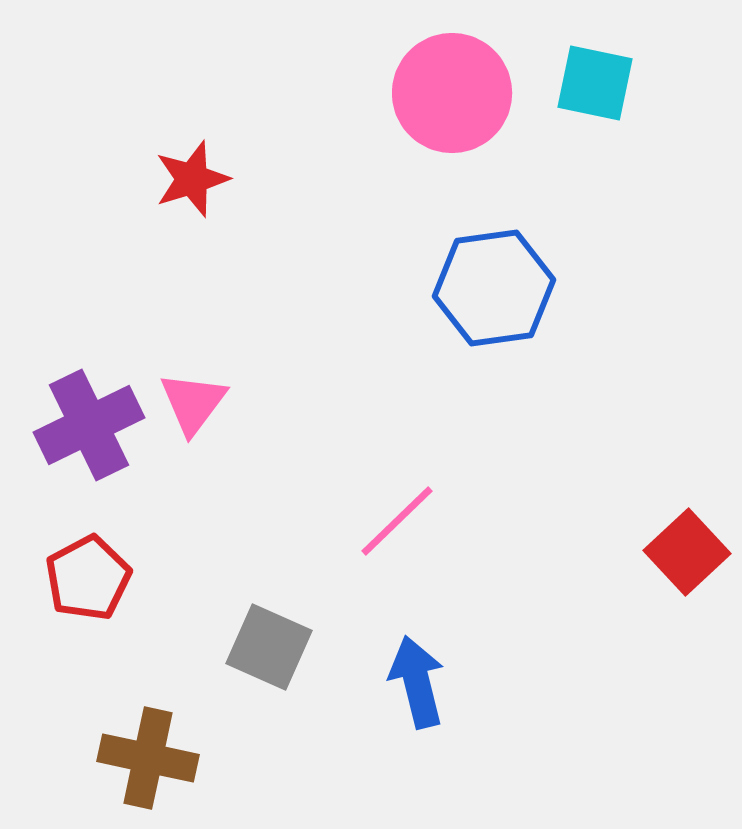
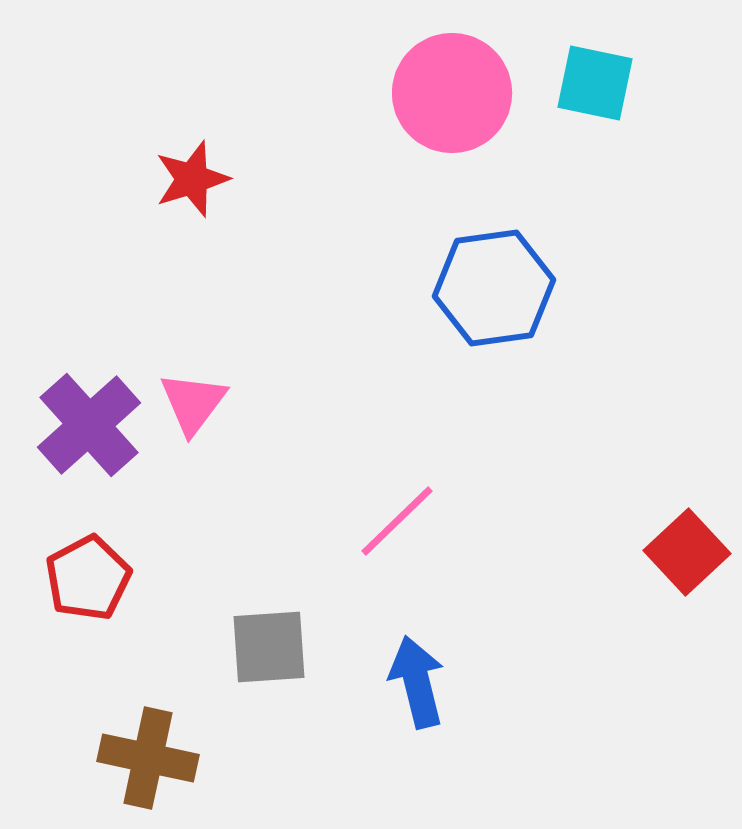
purple cross: rotated 16 degrees counterclockwise
gray square: rotated 28 degrees counterclockwise
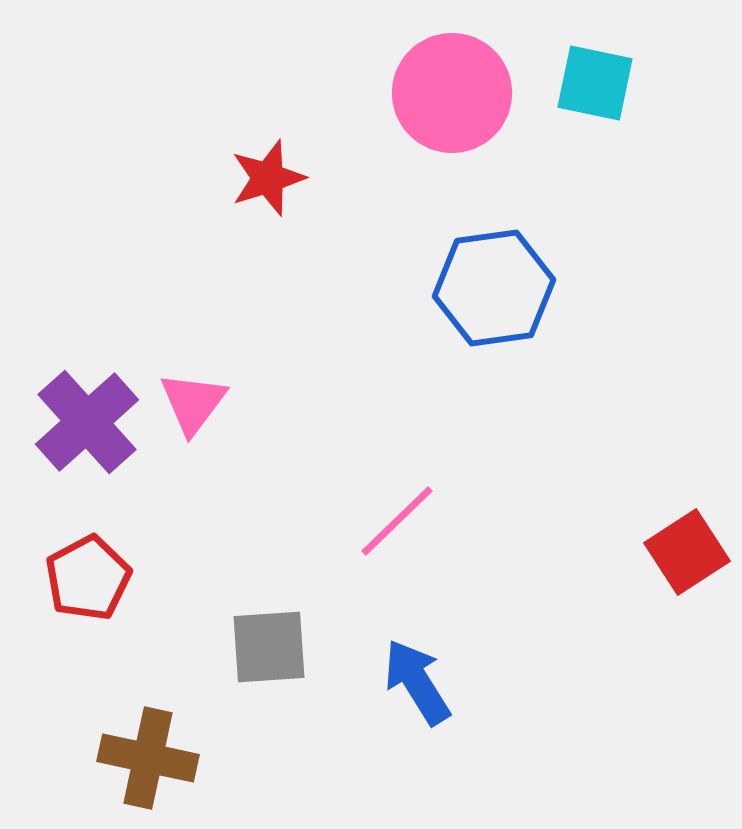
red star: moved 76 px right, 1 px up
purple cross: moved 2 px left, 3 px up
red square: rotated 10 degrees clockwise
blue arrow: rotated 18 degrees counterclockwise
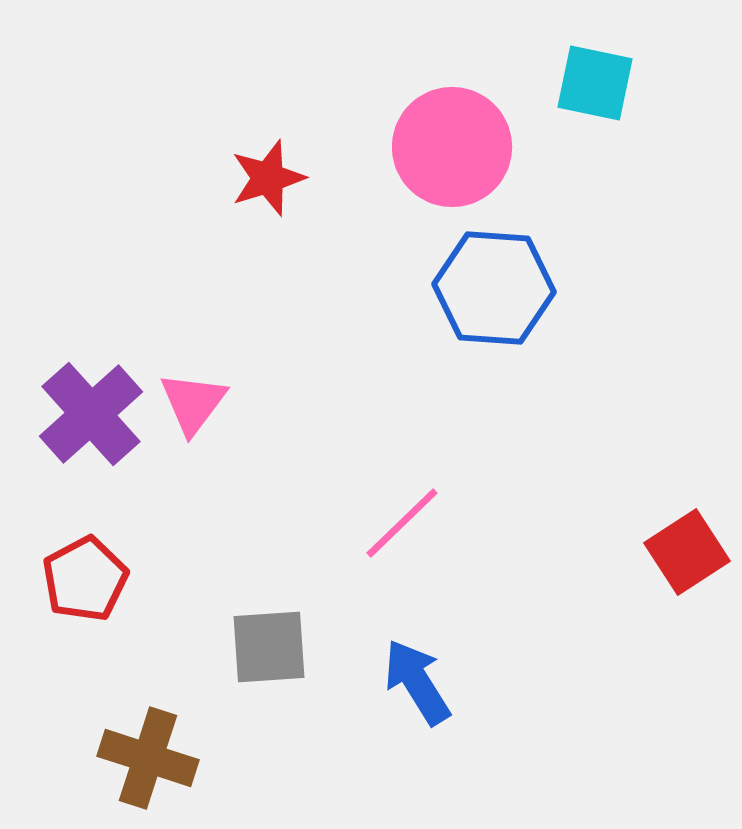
pink circle: moved 54 px down
blue hexagon: rotated 12 degrees clockwise
purple cross: moved 4 px right, 8 px up
pink line: moved 5 px right, 2 px down
red pentagon: moved 3 px left, 1 px down
brown cross: rotated 6 degrees clockwise
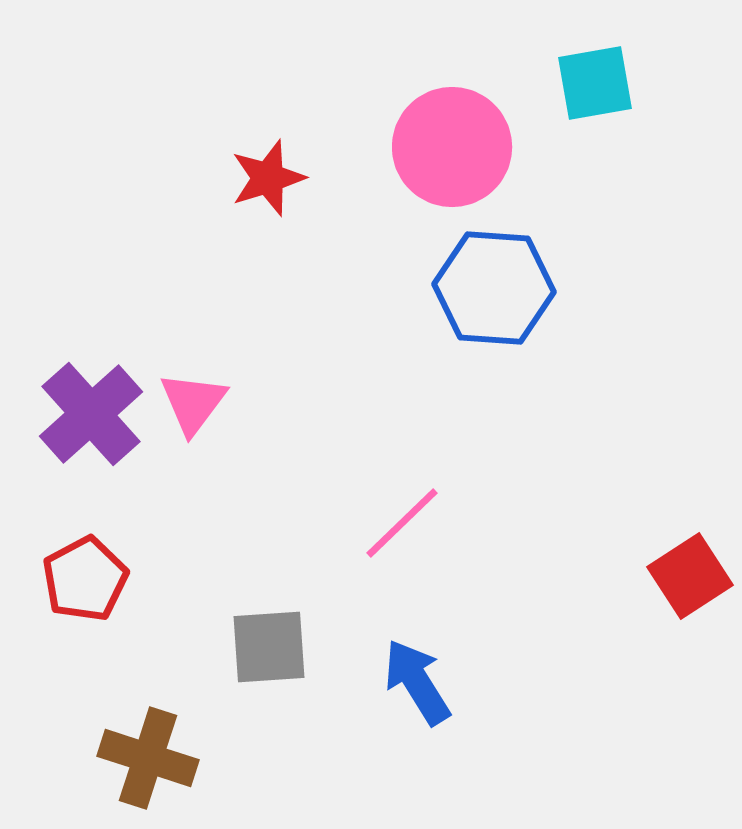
cyan square: rotated 22 degrees counterclockwise
red square: moved 3 px right, 24 px down
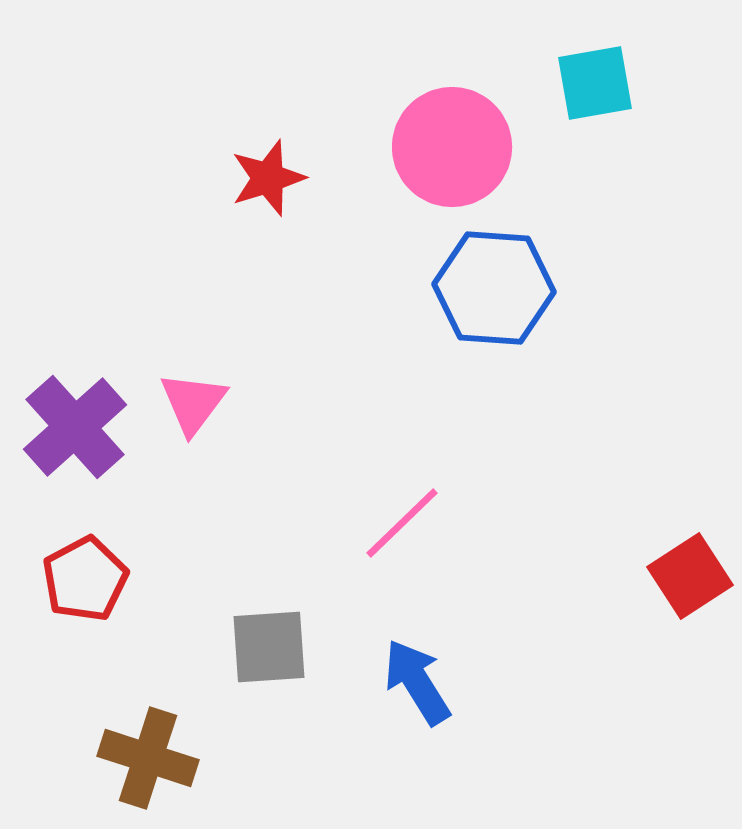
purple cross: moved 16 px left, 13 px down
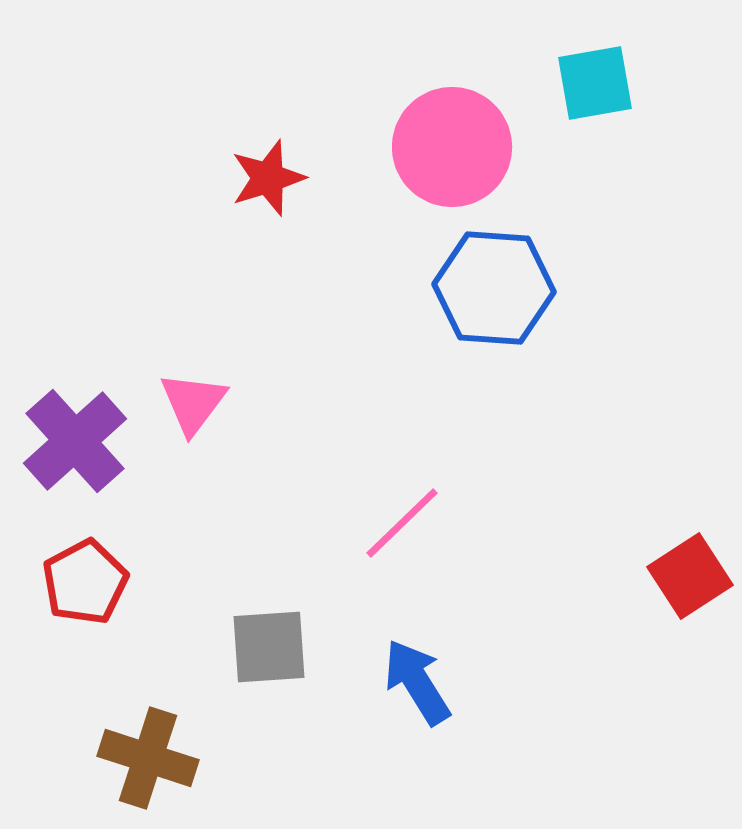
purple cross: moved 14 px down
red pentagon: moved 3 px down
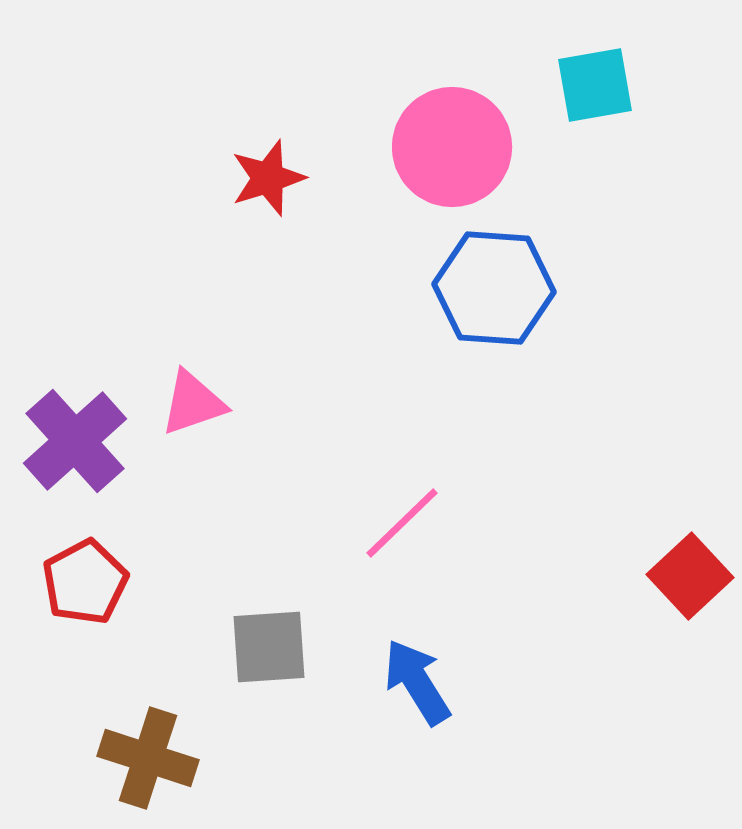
cyan square: moved 2 px down
pink triangle: rotated 34 degrees clockwise
red square: rotated 10 degrees counterclockwise
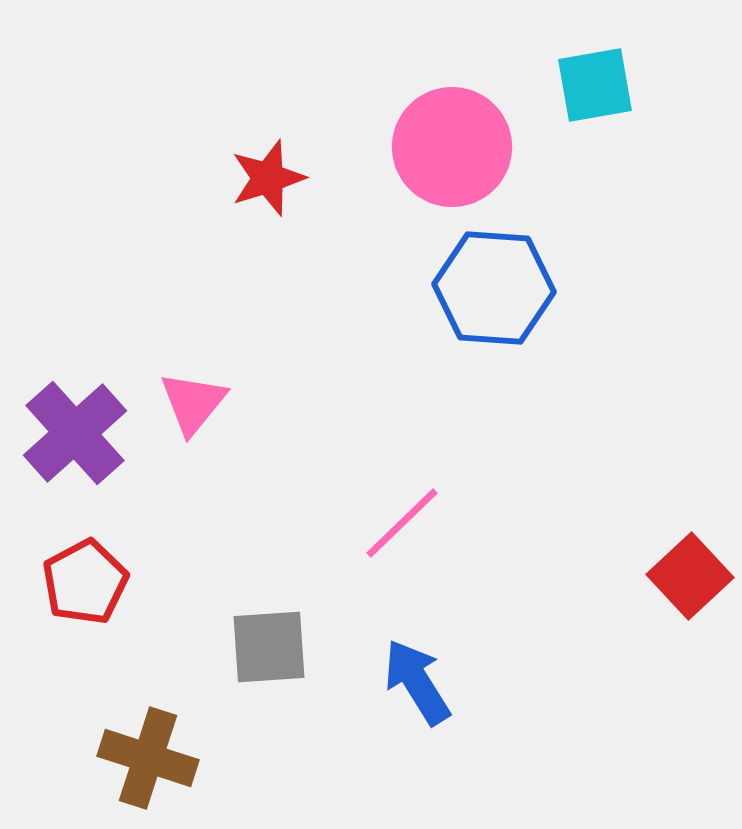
pink triangle: rotated 32 degrees counterclockwise
purple cross: moved 8 px up
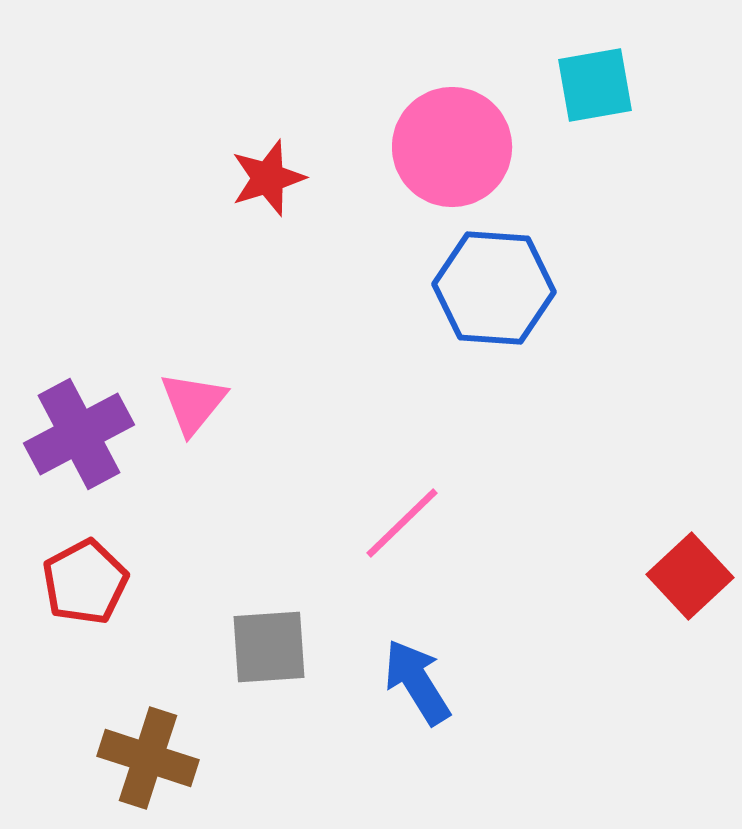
purple cross: moved 4 px right, 1 px down; rotated 14 degrees clockwise
